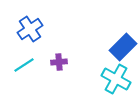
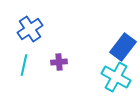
blue rectangle: rotated 8 degrees counterclockwise
cyan line: rotated 45 degrees counterclockwise
cyan cross: moved 2 px up
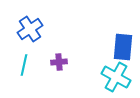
blue rectangle: rotated 32 degrees counterclockwise
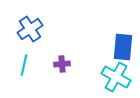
purple cross: moved 3 px right, 2 px down
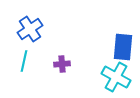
cyan line: moved 4 px up
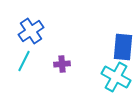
blue cross: moved 1 px right, 2 px down
cyan line: rotated 15 degrees clockwise
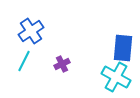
blue rectangle: moved 1 px down
purple cross: rotated 21 degrees counterclockwise
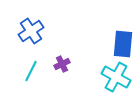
blue rectangle: moved 4 px up
cyan line: moved 7 px right, 10 px down
